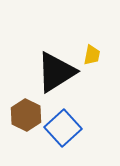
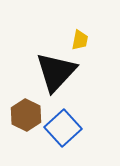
yellow trapezoid: moved 12 px left, 15 px up
black triangle: rotated 15 degrees counterclockwise
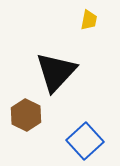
yellow trapezoid: moved 9 px right, 20 px up
blue square: moved 22 px right, 13 px down
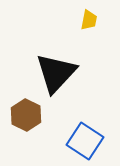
black triangle: moved 1 px down
blue square: rotated 15 degrees counterclockwise
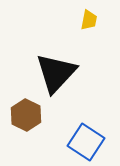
blue square: moved 1 px right, 1 px down
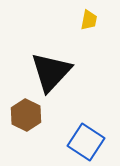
black triangle: moved 5 px left, 1 px up
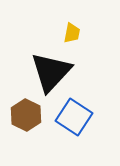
yellow trapezoid: moved 17 px left, 13 px down
blue square: moved 12 px left, 25 px up
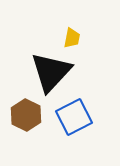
yellow trapezoid: moved 5 px down
blue square: rotated 30 degrees clockwise
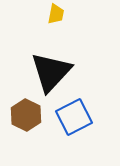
yellow trapezoid: moved 16 px left, 24 px up
